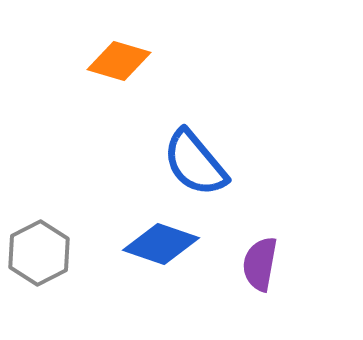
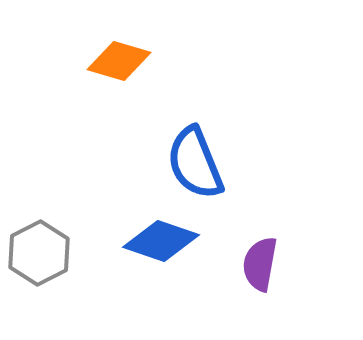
blue semicircle: rotated 18 degrees clockwise
blue diamond: moved 3 px up
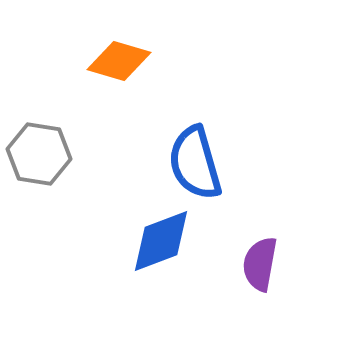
blue semicircle: rotated 6 degrees clockwise
blue diamond: rotated 40 degrees counterclockwise
gray hexagon: moved 99 px up; rotated 24 degrees counterclockwise
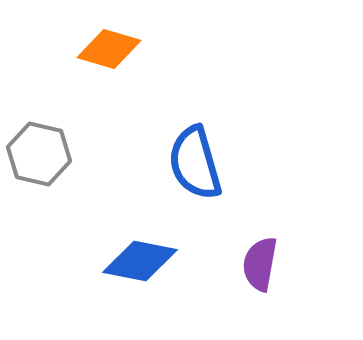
orange diamond: moved 10 px left, 12 px up
gray hexagon: rotated 4 degrees clockwise
blue diamond: moved 21 px left, 20 px down; rotated 32 degrees clockwise
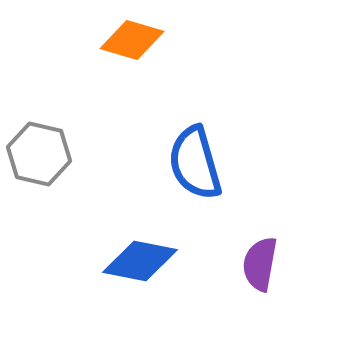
orange diamond: moved 23 px right, 9 px up
